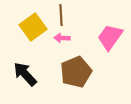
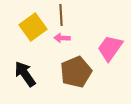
pink trapezoid: moved 11 px down
black arrow: rotated 8 degrees clockwise
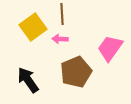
brown line: moved 1 px right, 1 px up
pink arrow: moved 2 px left, 1 px down
black arrow: moved 3 px right, 6 px down
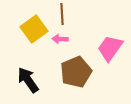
yellow square: moved 1 px right, 2 px down
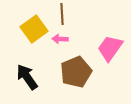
black arrow: moved 1 px left, 3 px up
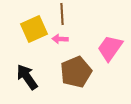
yellow square: rotated 12 degrees clockwise
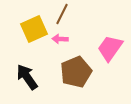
brown line: rotated 30 degrees clockwise
